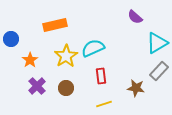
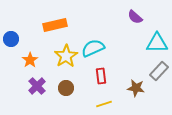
cyan triangle: rotated 30 degrees clockwise
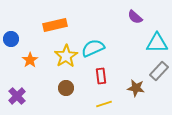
purple cross: moved 20 px left, 10 px down
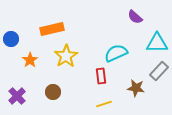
orange rectangle: moved 3 px left, 4 px down
cyan semicircle: moved 23 px right, 5 px down
brown circle: moved 13 px left, 4 px down
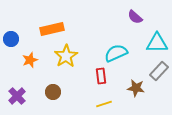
orange star: rotated 14 degrees clockwise
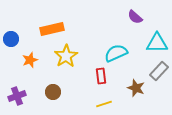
brown star: rotated 12 degrees clockwise
purple cross: rotated 24 degrees clockwise
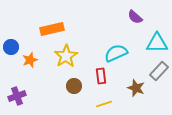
blue circle: moved 8 px down
brown circle: moved 21 px right, 6 px up
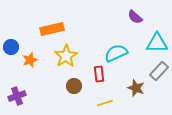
red rectangle: moved 2 px left, 2 px up
yellow line: moved 1 px right, 1 px up
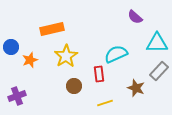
cyan semicircle: moved 1 px down
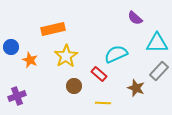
purple semicircle: moved 1 px down
orange rectangle: moved 1 px right
orange star: rotated 28 degrees counterclockwise
red rectangle: rotated 42 degrees counterclockwise
yellow line: moved 2 px left; rotated 21 degrees clockwise
